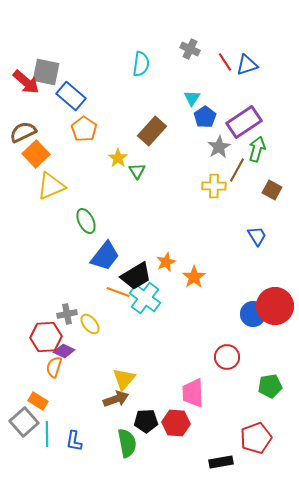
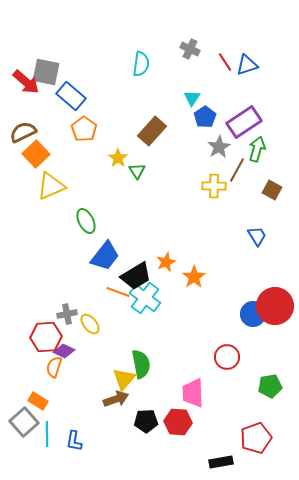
red hexagon at (176, 423): moved 2 px right, 1 px up
green semicircle at (127, 443): moved 14 px right, 79 px up
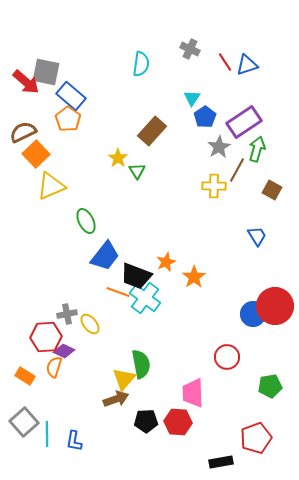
orange pentagon at (84, 129): moved 16 px left, 10 px up
black trapezoid at (136, 276): rotated 52 degrees clockwise
orange rectangle at (38, 401): moved 13 px left, 25 px up
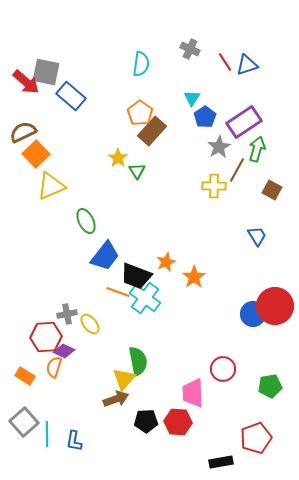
orange pentagon at (68, 119): moved 72 px right, 6 px up
red circle at (227, 357): moved 4 px left, 12 px down
green semicircle at (141, 364): moved 3 px left, 3 px up
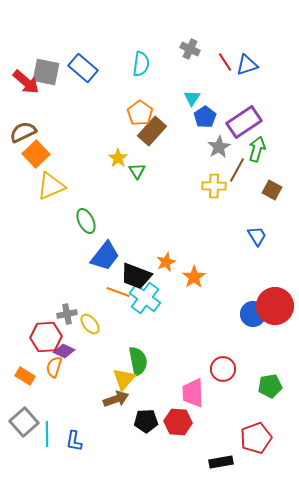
blue rectangle at (71, 96): moved 12 px right, 28 px up
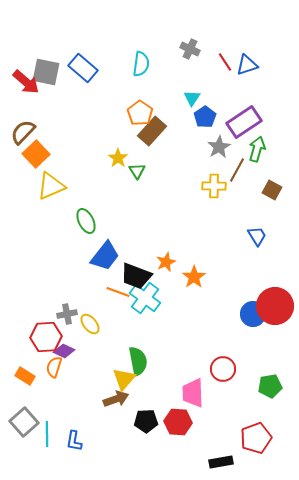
brown semicircle at (23, 132): rotated 20 degrees counterclockwise
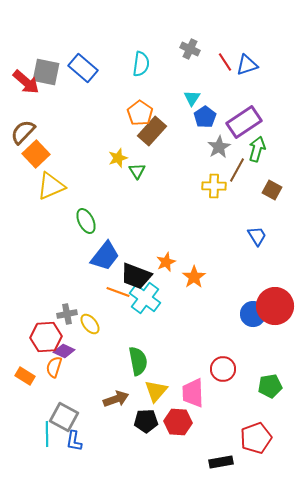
yellow star at (118, 158): rotated 18 degrees clockwise
yellow triangle at (124, 379): moved 32 px right, 12 px down
gray square at (24, 422): moved 40 px right, 5 px up; rotated 20 degrees counterclockwise
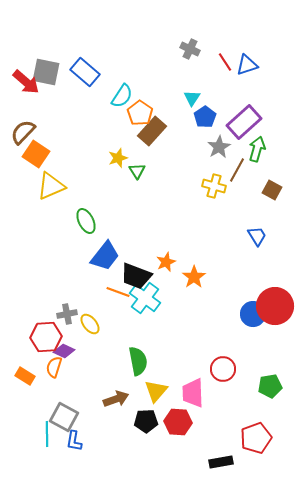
cyan semicircle at (141, 64): moved 19 px left, 32 px down; rotated 25 degrees clockwise
blue rectangle at (83, 68): moved 2 px right, 4 px down
purple rectangle at (244, 122): rotated 8 degrees counterclockwise
orange square at (36, 154): rotated 12 degrees counterclockwise
yellow cross at (214, 186): rotated 15 degrees clockwise
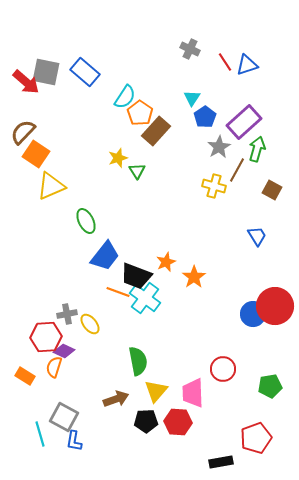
cyan semicircle at (122, 96): moved 3 px right, 1 px down
brown rectangle at (152, 131): moved 4 px right
cyan line at (47, 434): moved 7 px left; rotated 15 degrees counterclockwise
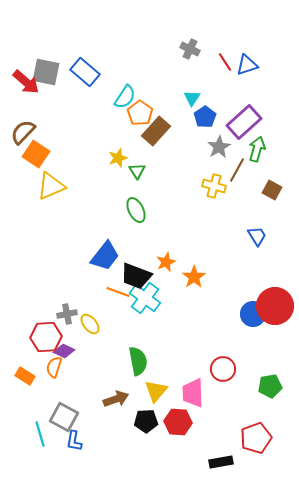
green ellipse at (86, 221): moved 50 px right, 11 px up
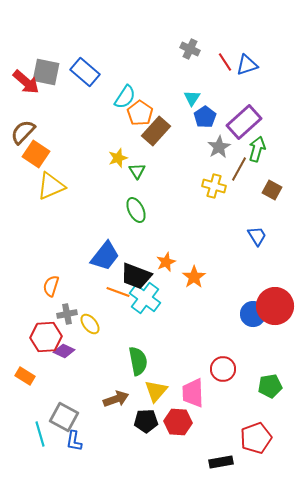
brown line at (237, 170): moved 2 px right, 1 px up
orange semicircle at (54, 367): moved 3 px left, 81 px up
